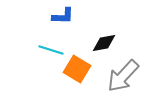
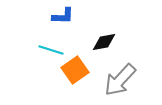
black diamond: moved 1 px up
orange square: moved 2 px left, 1 px down; rotated 24 degrees clockwise
gray arrow: moved 3 px left, 4 px down
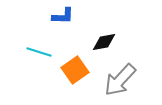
cyan line: moved 12 px left, 2 px down
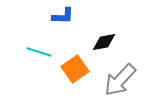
orange square: moved 1 px up
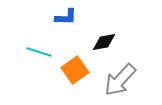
blue L-shape: moved 3 px right, 1 px down
orange square: moved 1 px down
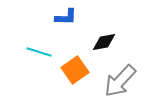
gray arrow: moved 1 px down
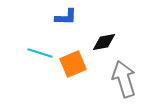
cyan line: moved 1 px right, 1 px down
orange square: moved 2 px left, 6 px up; rotated 12 degrees clockwise
gray arrow: moved 4 px right, 2 px up; rotated 120 degrees clockwise
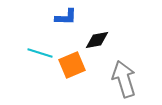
black diamond: moved 7 px left, 2 px up
orange square: moved 1 px left, 1 px down
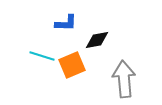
blue L-shape: moved 6 px down
cyan line: moved 2 px right, 3 px down
gray arrow: rotated 12 degrees clockwise
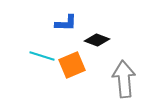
black diamond: rotated 30 degrees clockwise
